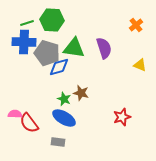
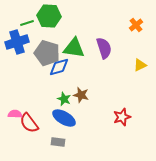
green hexagon: moved 3 px left, 4 px up
blue cross: moved 7 px left; rotated 20 degrees counterclockwise
yellow triangle: rotated 48 degrees counterclockwise
brown star: moved 2 px down
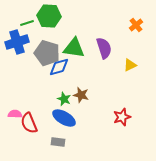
yellow triangle: moved 10 px left
red semicircle: rotated 15 degrees clockwise
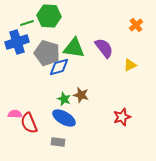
purple semicircle: rotated 20 degrees counterclockwise
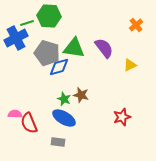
blue cross: moved 1 px left, 4 px up; rotated 10 degrees counterclockwise
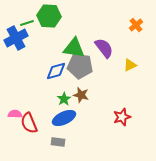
gray pentagon: moved 33 px right, 13 px down; rotated 10 degrees counterclockwise
blue diamond: moved 3 px left, 4 px down
green star: rotated 16 degrees clockwise
blue ellipse: rotated 55 degrees counterclockwise
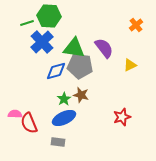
blue cross: moved 26 px right, 4 px down; rotated 15 degrees counterclockwise
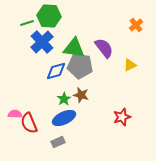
gray rectangle: rotated 32 degrees counterclockwise
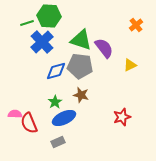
green triangle: moved 7 px right, 8 px up; rotated 10 degrees clockwise
green star: moved 9 px left, 3 px down
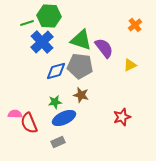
orange cross: moved 1 px left
green star: rotated 24 degrees clockwise
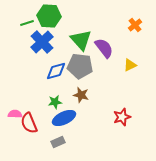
green triangle: rotated 30 degrees clockwise
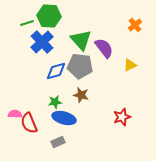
blue ellipse: rotated 40 degrees clockwise
